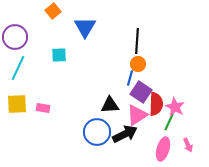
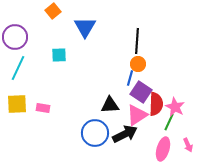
blue circle: moved 2 px left, 1 px down
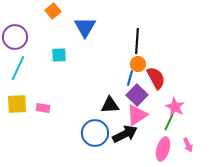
purple square: moved 4 px left, 3 px down; rotated 10 degrees clockwise
red semicircle: moved 26 px up; rotated 30 degrees counterclockwise
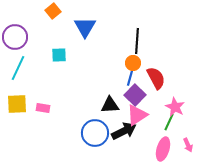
orange circle: moved 5 px left, 1 px up
purple square: moved 2 px left
black arrow: moved 1 px left, 3 px up
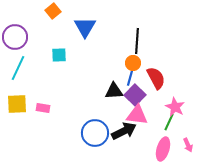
black triangle: moved 4 px right, 14 px up
pink triangle: rotated 40 degrees clockwise
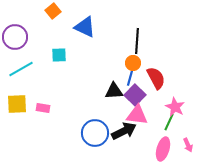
blue triangle: rotated 35 degrees counterclockwise
cyan line: moved 3 px right, 1 px down; rotated 35 degrees clockwise
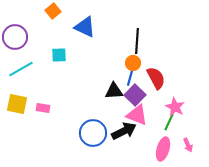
yellow square: rotated 15 degrees clockwise
pink triangle: rotated 15 degrees clockwise
blue circle: moved 2 px left
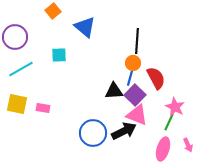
blue triangle: rotated 15 degrees clockwise
